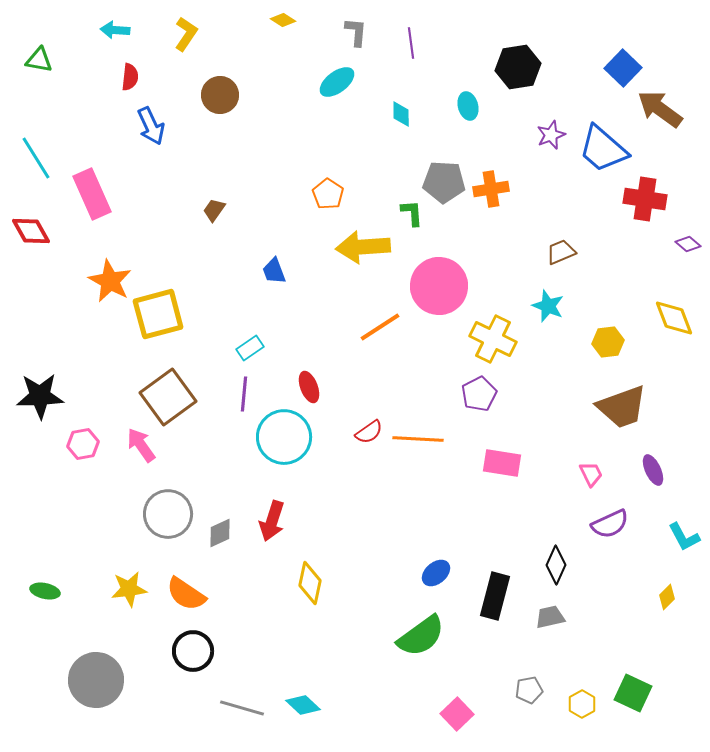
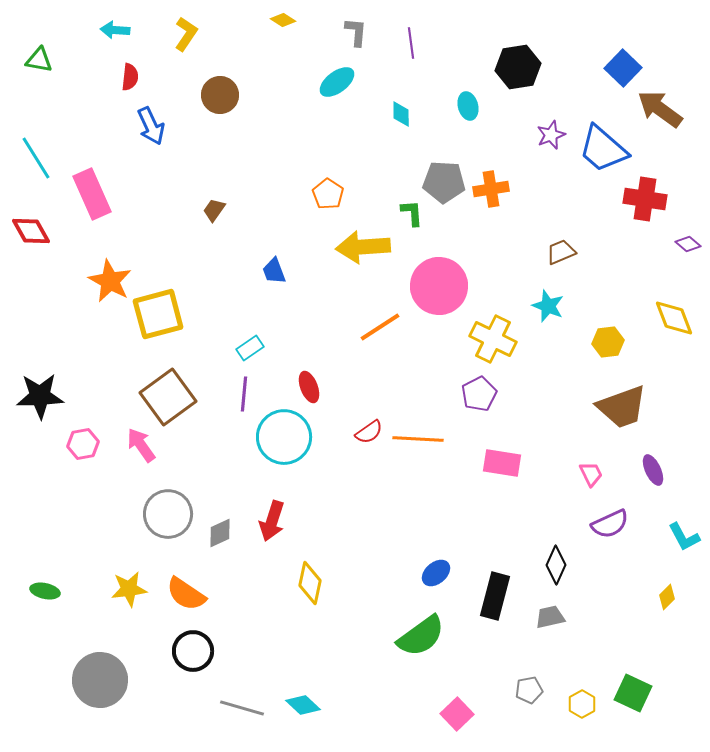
gray circle at (96, 680): moved 4 px right
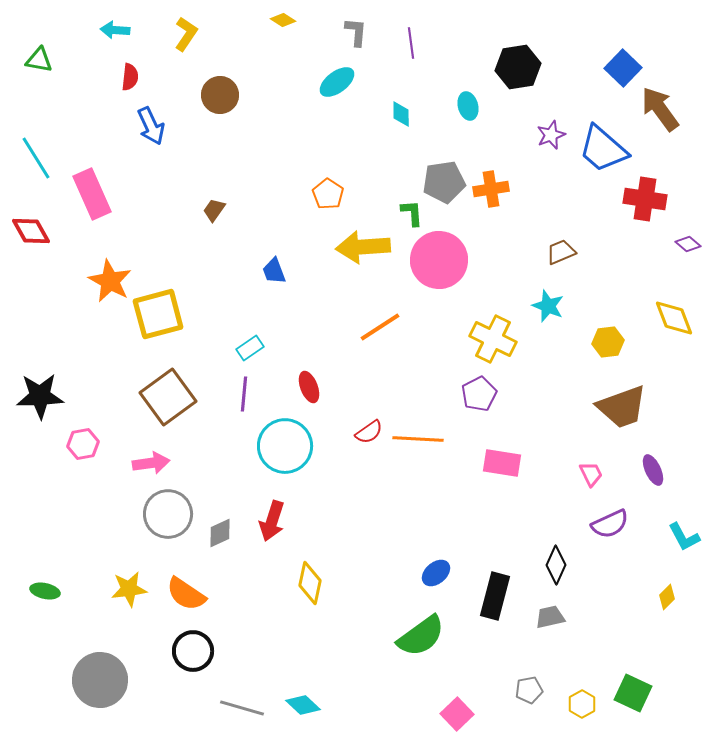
brown arrow at (660, 109): rotated 18 degrees clockwise
gray pentagon at (444, 182): rotated 12 degrees counterclockwise
pink circle at (439, 286): moved 26 px up
cyan circle at (284, 437): moved 1 px right, 9 px down
pink arrow at (141, 445): moved 10 px right, 18 px down; rotated 117 degrees clockwise
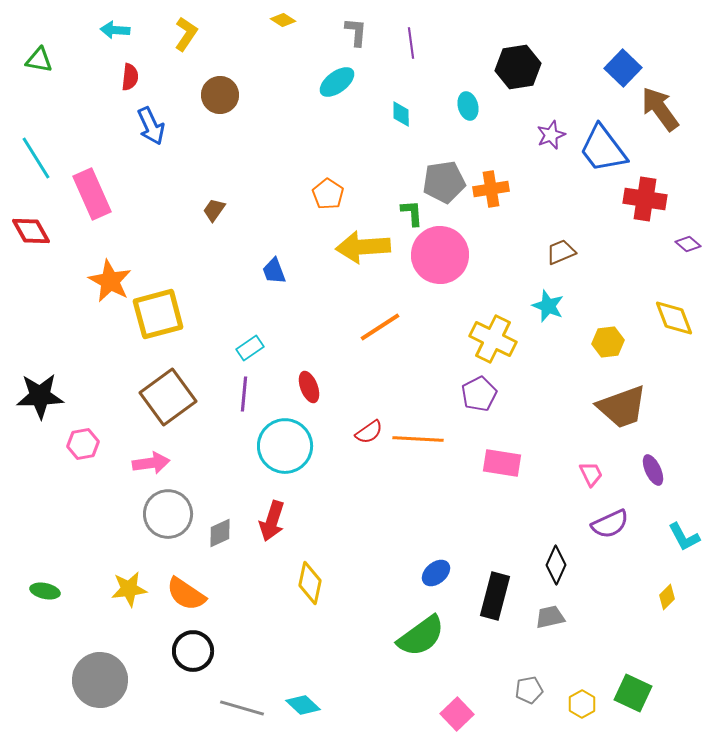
blue trapezoid at (603, 149): rotated 12 degrees clockwise
pink circle at (439, 260): moved 1 px right, 5 px up
